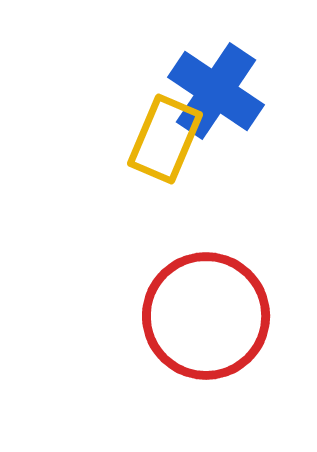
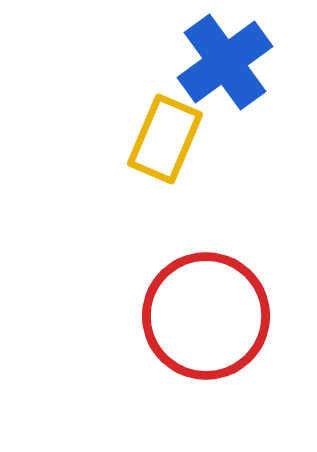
blue cross: moved 9 px right, 29 px up; rotated 20 degrees clockwise
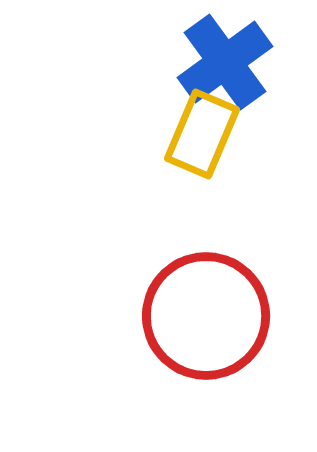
yellow rectangle: moved 37 px right, 5 px up
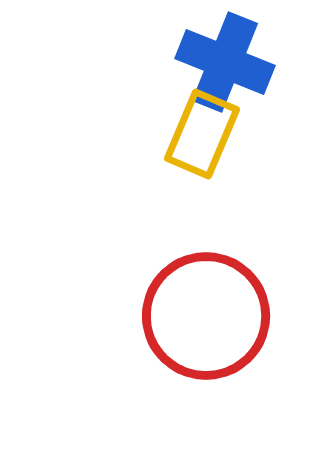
blue cross: rotated 32 degrees counterclockwise
